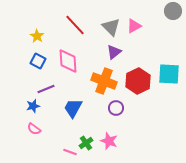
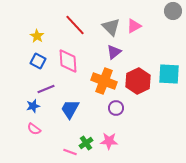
blue trapezoid: moved 3 px left, 1 px down
pink star: rotated 18 degrees counterclockwise
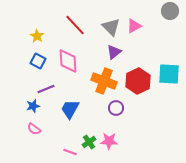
gray circle: moved 3 px left
green cross: moved 3 px right, 1 px up
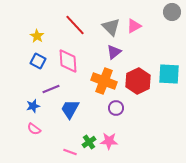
gray circle: moved 2 px right, 1 px down
purple line: moved 5 px right
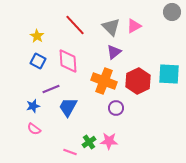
blue trapezoid: moved 2 px left, 2 px up
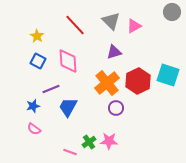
gray triangle: moved 6 px up
purple triangle: rotated 21 degrees clockwise
cyan square: moved 1 px left, 1 px down; rotated 15 degrees clockwise
orange cross: moved 3 px right, 2 px down; rotated 30 degrees clockwise
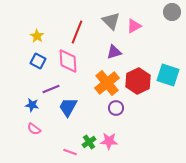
red line: moved 2 px right, 7 px down; rotated 65 degrees clockwise
blue star: moved 1 px left, 1 px up; rotated 24 degrees clockwise
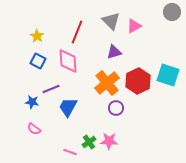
blue star: moved 3 px up
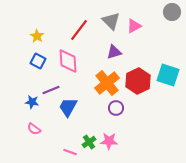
red line: moved 2 px right, 2 px up; rotated 15 degrees clockwise
purple line: moved 1 px down
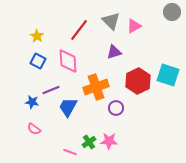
orange cross: moved 11 px left, 4 px down; rotated 20 degrees clockwise
